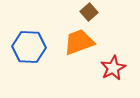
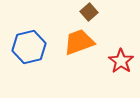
blue hexagon: rotated 16 degrees counterclockwise
red star: moved 8 px right, 7 px up; rotated 10 degrees counterclockwise
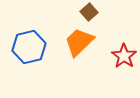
orange trapezoid: rotated 24 degrees counterclockwise
red star: moved 3 px right, 5 px up
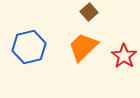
orange trapezoid: moved 4 px right, 5 px down
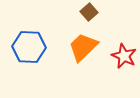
blue hexagon: rotated 16 degrees clockwise
red star: rotated 10 degrees counterclockwise
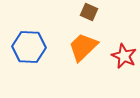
brown square: rotated 24 degrees counterclockwise
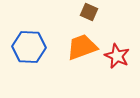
orange trapezoid: moved 1 px left; rotated 24 degrees clockwise
red star: moved 7 px left
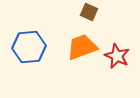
blue hexagon: rotated 8 degrees counterclockwise
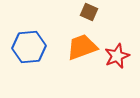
red star: rotated 25 degrees clockwise
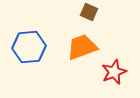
red star: moved 3 px left, 16 px down
